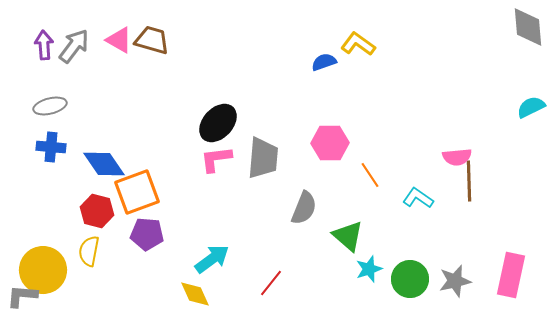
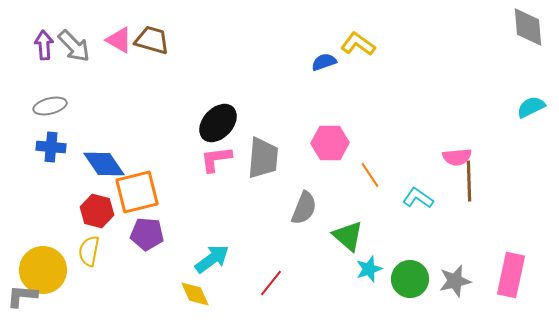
gray arrow: rotated 99 degrees clockwise
orange square: rotated 6 degrees clockwise
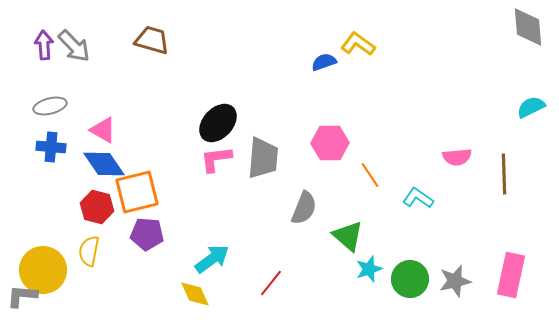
pink triangle: moved 16 px left, 90 px down
brown line: moved 35 px right, 7 px up
red hexagon: moved 4 px up
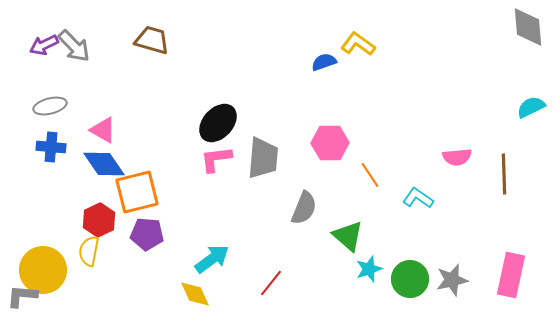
purple arrow: rotated 112 degrees counterclockwise
red hexagon: moved 2 px right, 13 px down; rotated 20 degrees clockwise
gray star: moved 3 px left, 1 px up
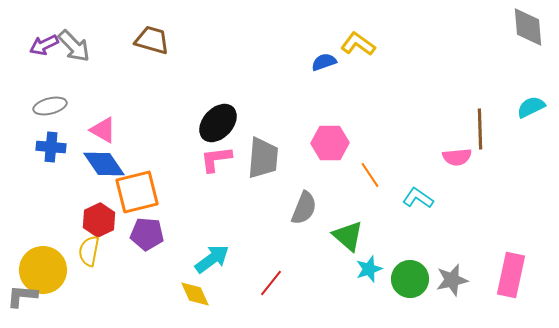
brown line: moved 24 px left, 45 px up
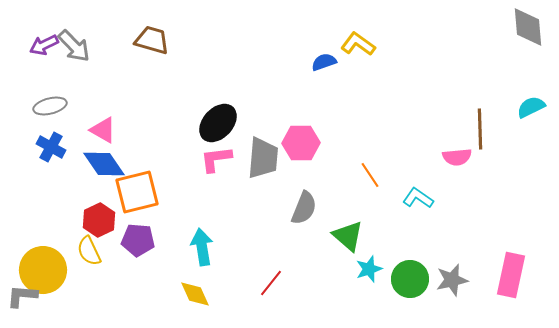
pink hexagon: moved 29 px left
blue cross: rotated 24 degrees clockwise
purple pentagon: moved 9 px left, 6 px down
yellow semicircle: rotated 36 degrees counterclockwise
cyan arrow: moved 10 px left, 12 px up; rotated 63 degrees counterclockwise
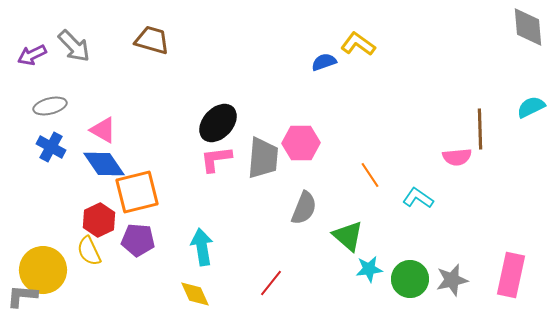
purple arrow: moved 12 px left, 10 px down
cyan star: rotated 12 degrees clockwise
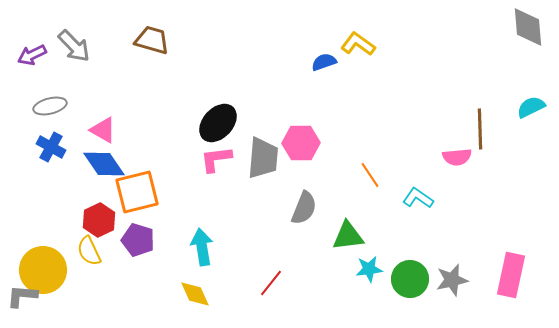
green triangle: rotated 48 degrees counterclockwise
purple pentagon: rotated 12 degrees clockwise
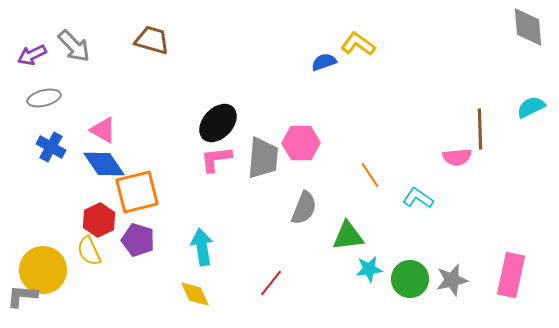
gray ellipse: moved 6 px left, 8 px up
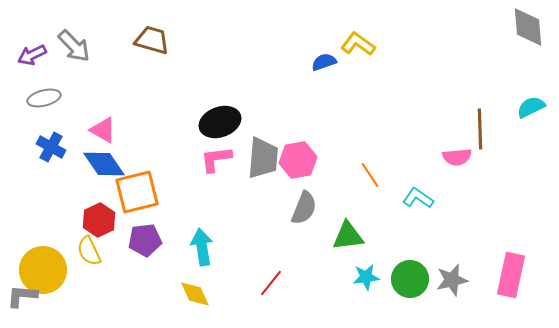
black ellipse: moved 2 px right, 1 px up; rotated 27 degrees clockwise
pink hexagon: moved 3 px left, 17 px down; rotated 9 degrees counterclockwise
purple pentagon: moved 7 px right; rotated 24 degrees counterclockwise
cyan star: moved 3 px left, 8 px down
